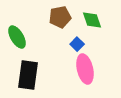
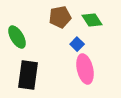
green diamond: rotated 15 degrees counterclockwise
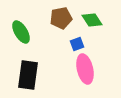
brown pentagon: moved 1 px right, 1 px down
green ellipse: moved 4 px right, 5 px up
blue square: rotated 24 degrees clockwise
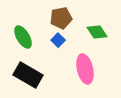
green diamond: moved 5 px right, 12 px down
green ellipse: moved 2 px right, 5 px down
blue square: moved 19 px left, 4 px up; rotated 24 degrees counterclockwise
black rectangle: rotated 68 degrees counterclockwise
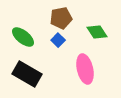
green ellipse: rotated 20 degrees counterclockwise
black rectangle: moved 1 px left, 1 px up
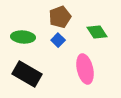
brown pentagon: moved 1 px left, 1 px up; rotated 10 degrees counterclockwise
green ellipse: rotated 35 degrees counterclockwise
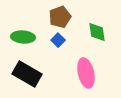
green diamond: rotated 25 degrees clockwise
pink ellipse: moved 1 px right, 4 px down
